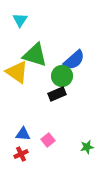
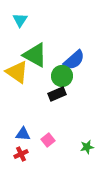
green triangle: rotated 12 degrees clockwise
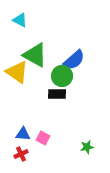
cyan triangle: rotated 35 degrees counterclockwise
black rectangle: rotated 24 degrees clockwise
pink square: moved 5 px left, 2 px up; rotated 24 degrees counterclockwise
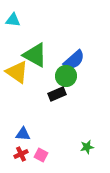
cyan triangle: moved 7 px left; rotated 21 degrees counterclockwise
green circle: moved 4 px right
black rectangle: rotated 24 degrees counterclockwise
pink square: moved 2 px left, 17 px down
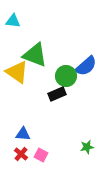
cyan triangle: moved 1 px down
green triangle: rotated 8 degrees counterclockwise
blue semicircle: moved 12 px right, 6 px down
red cross: rotated 24 degrees counterclockwise
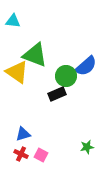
blue triangle: rotated 21 degrees counterclockwise
red cross: rotated 16 degrees counterclockwise
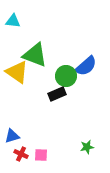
blue triangle: moved 11 px left, 2 px down
pink square: rotated 24 degrees counterclockwise
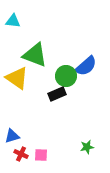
yellow triangle: moved 6 px down
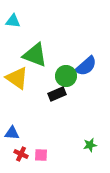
blue triangle: moved 3 px up; rotated 21 degrees clockwise
green star: moved 3 px right, 2 px up
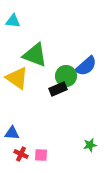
black rectangle: moved 1 px right, 5 px up
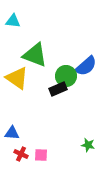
green star: moved 2 px left; rotated 24 degrees clockwise
